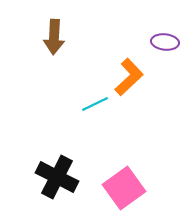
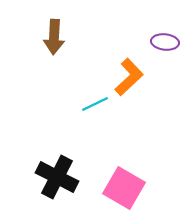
pink square: rotated 24 degrees counterclockwise
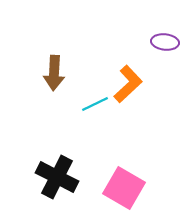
brown arrow: moved 36 px down
orange L-shape: moved 1 px left, 7 px down
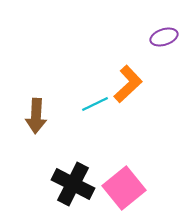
purple ellipse: moved 1 px left, 5 px up; rotated 24 degrees counterclockwise
brown arrow: moved 18 px left, 43 px down
black cross: moved 16 px right, 7 px down
pink square: rotated 21 degrees clockwise
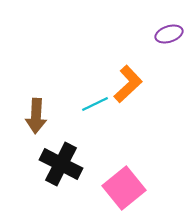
purple ellipse: moved 5 px right, 3 px up
black cross: moved 12 px left, 20 px up
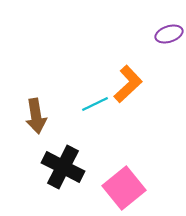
brown arrow: rotated 12 degrees counterclockwise
black cross: moved 2 px right, 3 px down
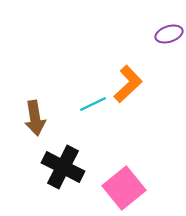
cyan line: moved 2 px left
brown arrow: moved 1 px left, 2 px down
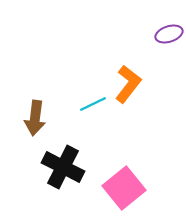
orange L-shape: rotated 9 degrees counterclockwise
brown arrow: rotated 16 degrees clockwise
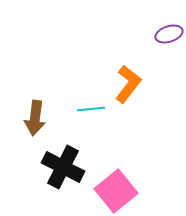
cyan line: moved 2 px left, 5 px down; rotated 20 degrees clockwise
pink square: moved 8 px left, 3 px down
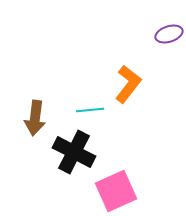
cyan line: moved 1 px left, 1 px down
black cross: moved 11 px right, 15 px up
pink square: rotated 15 degrees clockwise
